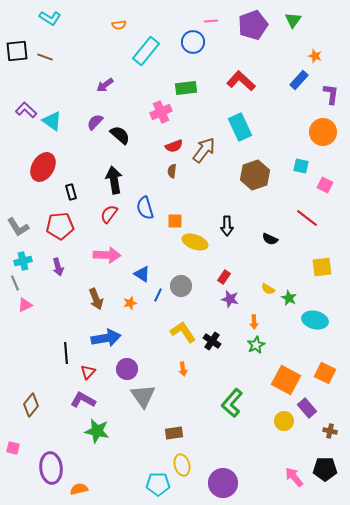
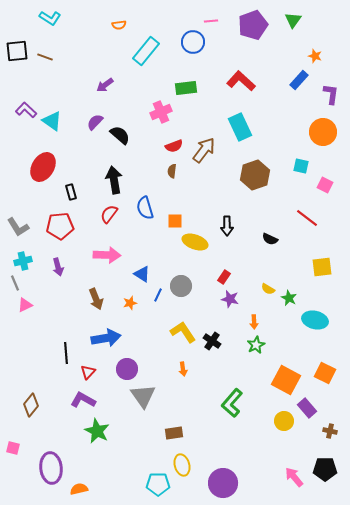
green star at (97, 431): rotated 15 degrees clockwise
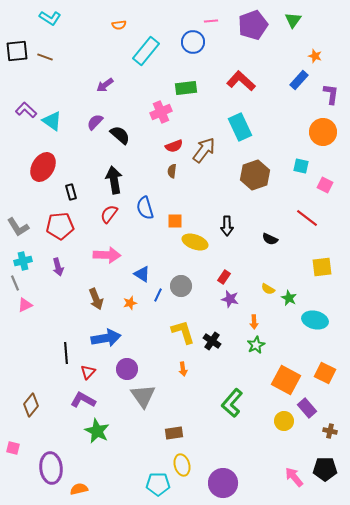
yellow L-shape at (183, 332): rotated 16 degrees clockwise
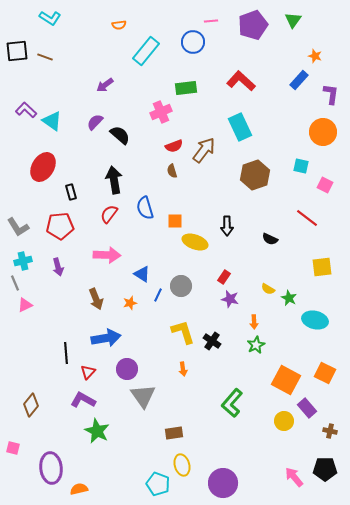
brown semicircle at (172, 171): rotated 24 degrees counterclockwise
cyan pentagon at (158, 484): rotated 20 degrees clockwise
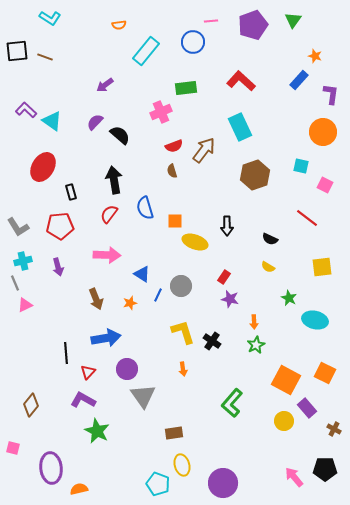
yellow semicircle at (268, 289): moved 22 px up
brown cross at (330, 431): moved 4 px right, 2 px up; rotated 16 degrees clockwise
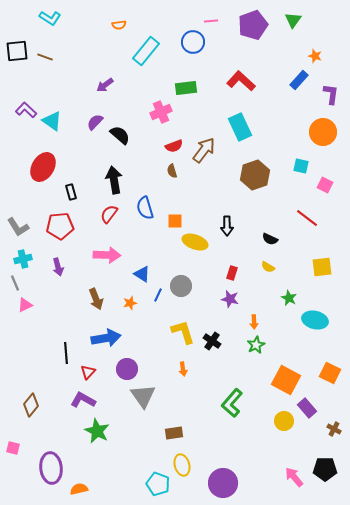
cyan cross at (23, 261): moved 2 px up
red rectangle at (224, 277): moved 8 px right, 4 px up; rotated 16 degrees counterclockwise
orange square at (325, 373): moved 5 px right
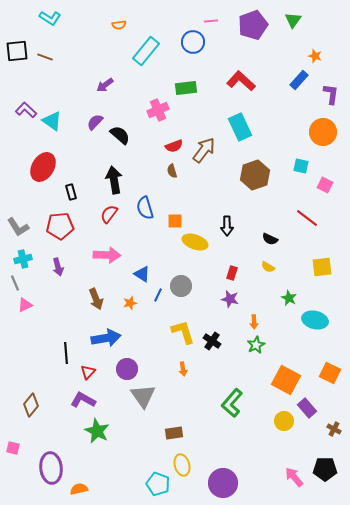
pink cross at (161, 112): moved 3 px left, 2 px up
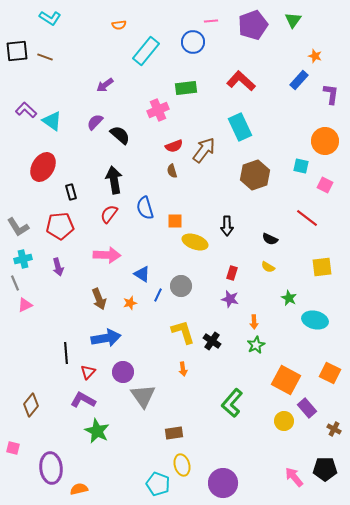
orange circle at (323, 132): moved 2 px right, 9 px down
brown arrow at (96, 299): moved 3 px right
purple circle at (127, 369): moved 4 px left, 3 px down
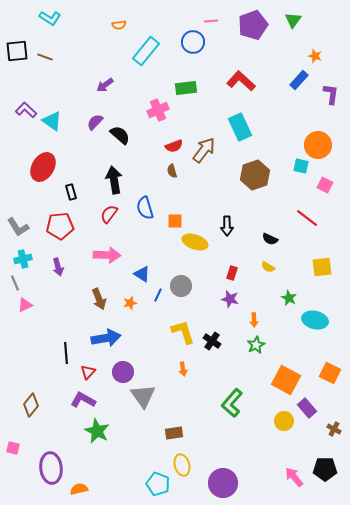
orange circle at (325, 141): moved 7 px left, 4 px down
orange arrow at (254, 322): moved 2 px up
